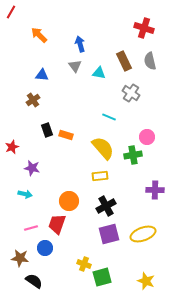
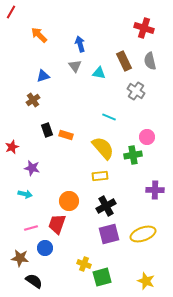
blue triangle: moved 1 px right, 1 px down; rotated 24 degrees counterclockwise
gray cross: moved 5 px right, 2 px up
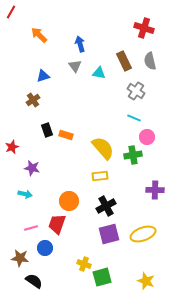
cyan line: moved 25 px right, 1 px down
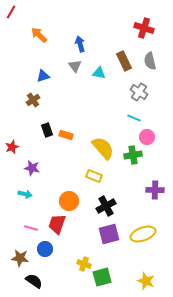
gray cross: moved 3 px right, 1 px down
yellow rectangle: moved 6 px left; rotated 28 degrees clockwise
pink line: rotated 32 degrees clockwise
blue circle: moved 1 px down
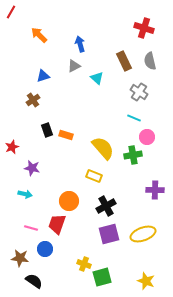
gray triangle: moved 1 px left; rotated 40 degrees clockwise
cyan triangle: moved 2 px left, 5 px down; rotated 32 degrees clockwise
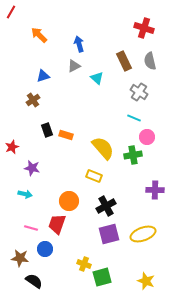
blue arrow: moved 1 px left
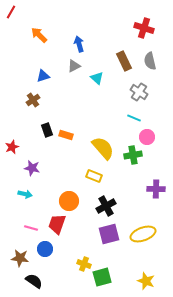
purple cross: moved 1 px right, 1 px up
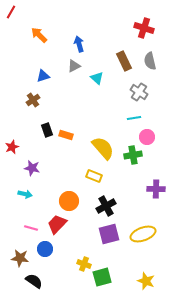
cyan line: rotated 32 degrees counterclockwise
red trapezoid: rotated 25 degrees clockwise
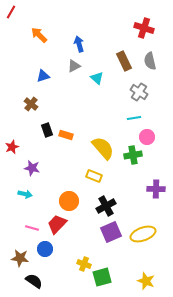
brown cross: moved 2 px left, 4 px down; rotated 16 degrees counterclockwise
pink line: moved 1 px right
purple square: moved 2 px right, 2 px up; rotated 10 degrees counterclockwise
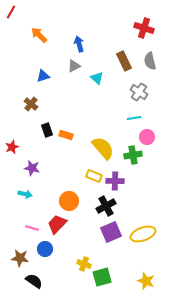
purple cross: moved 41 px left, 8 px up
